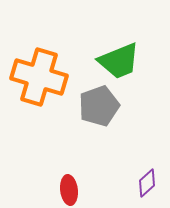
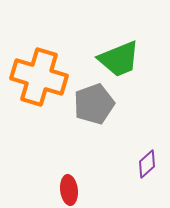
green trapezoid: moved 2 px up
gray pentagon: moved 5 px left, 2 px up
purple diamond: moved 19 px up
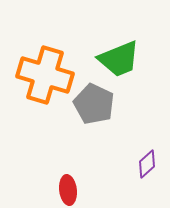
orange cross: moved 6 px right, 2 px up
gray pentagon: rotated 27 degrees counterclockwise
red ellipse: moved 1 px left
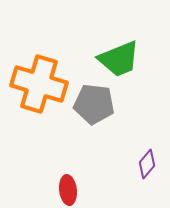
orange cross: moved 6 px left, 9 px down
gray pentagon: rotated 18 degrees counterclockwise
purple diamond: rotated 8 degrees counterclockwise
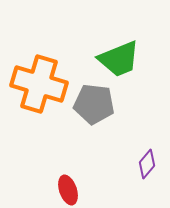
red ellipse: rotated 12 degrees counterclockwise
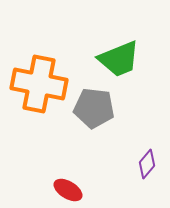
orange cross: rotated 6 degrees counterclockwise
gray pentagon: moved 4 px down
red ellipse: rotated 40 degrees counterclockwise
